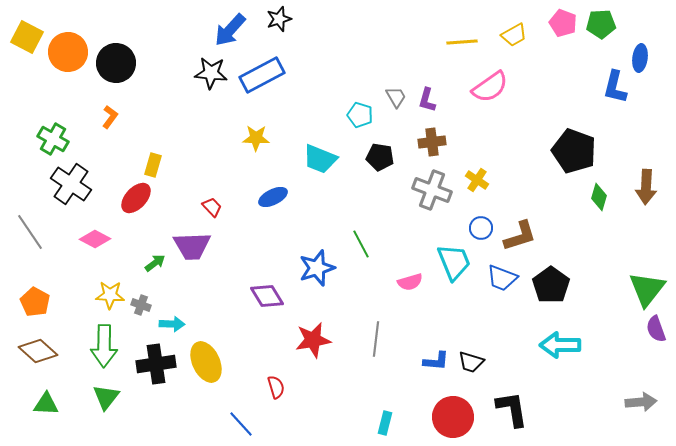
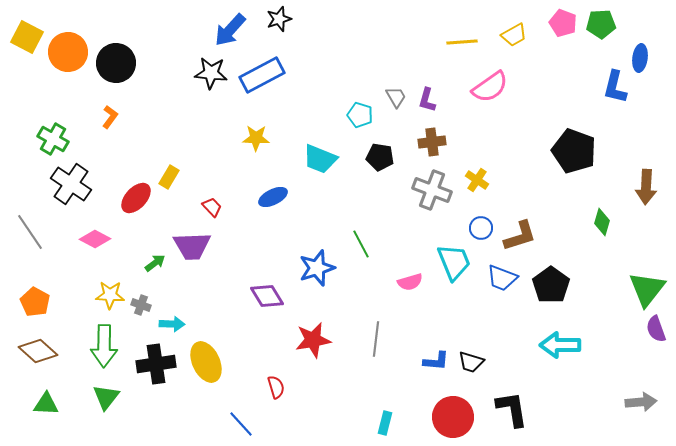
yellow rectangle at (153, 165): moved 16 px right, 12 px down; rotated 15 degrees clockwise
green diamond at (599, 197): moved 3 px right, 25 px down
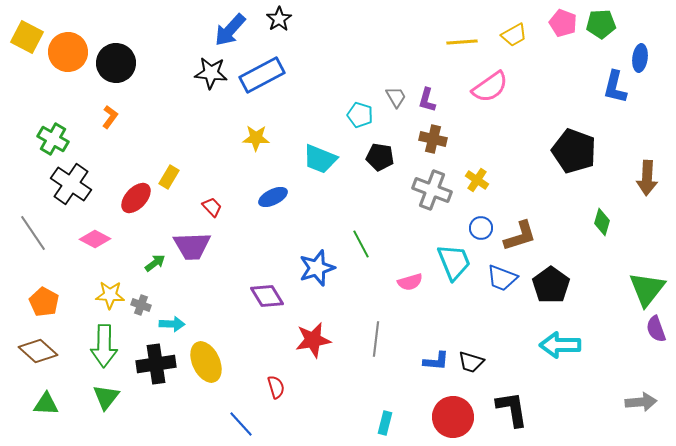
black star at (279, 19): rotated 15 degrees counterclockwise
brown cross at (432, 142): moved 1 px right, 3 px up; rotated 20 degrees clockwise
brown arrow at (646, 187): moved 1 px right, 9 px up
gray line at (30, 232): moved 3 px right, 1 px down
orange pentagon at (35, 302): moved 9 px right
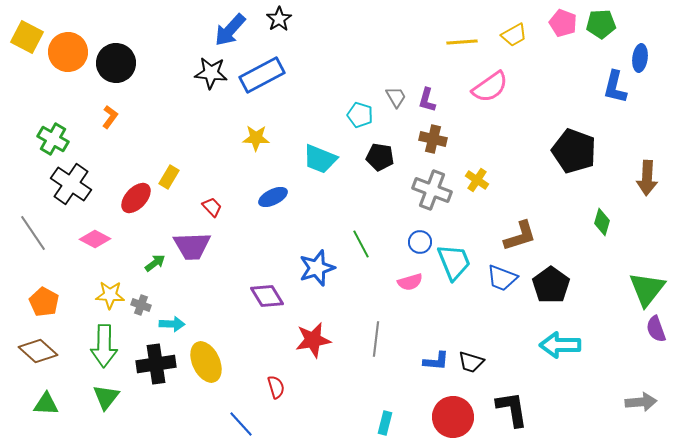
blue circle at (481, 228): moved 61 px left, 14 px down
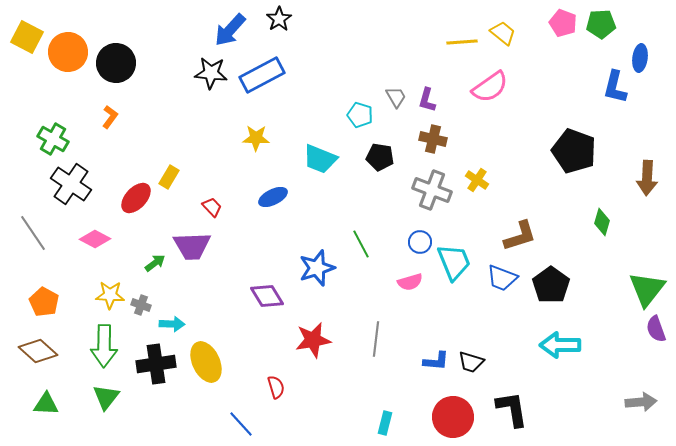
yellow trapezoid at (514, 35): moved 11 px left, 2 px up; rotated 112 degrees counterclockwise
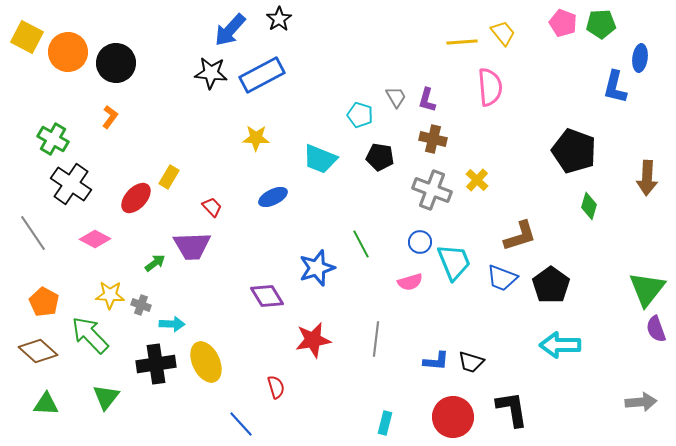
yellow trapezoid at (503, 33): rotated 12 degrees clockwise
pink semicircle at (490, 87): rotated 60 degrees counterclockwise
yellow cross at (477, 180): rotated 10 degrees clockwise
green diamond at (602, 222): moved 13 px left, 16 px up
green arrow at (104, 346): moved 14 px left, 11 px up; rotated 135 degrees clockwise
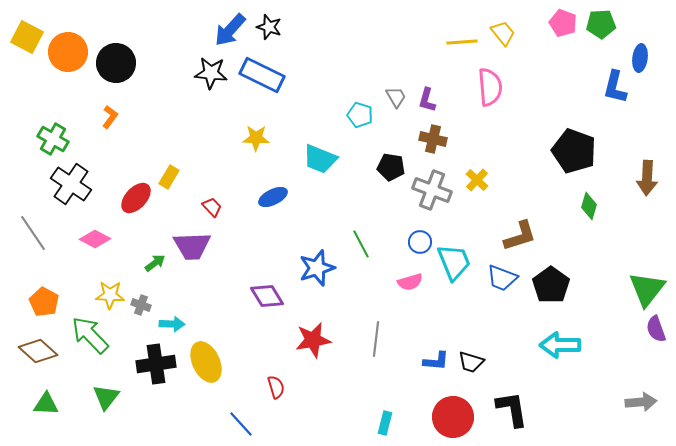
black star at (279, 19): moved 10 px left, 8 px down; rotated 20 degrees counterclockwise
blue rectangle at (262, 75): rotated 54 degrees clockwise
black pentagon at (380, 157): moved 11 px right, 10 px down
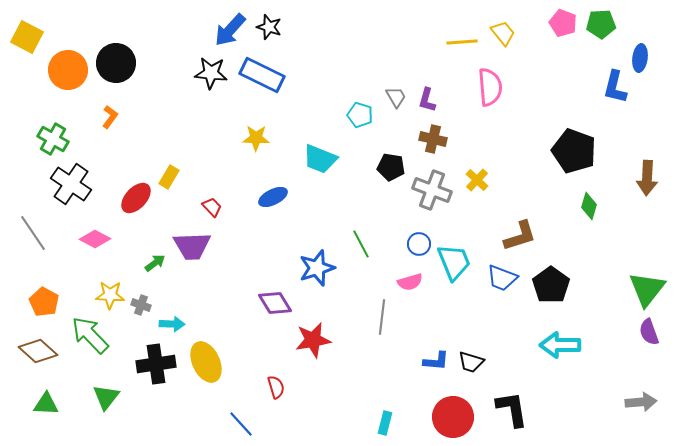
orange circle at (68, 52): moved 18 px down
blue circle at (420, 242): moved 1 px left, 2 px down
purple diamond at (267, 296): moved 8 px right, 7 px down
purple semicircle at (656, 329): moved 7 px left, 3 px down
gray line at (376, 339): moved 6 px right, 22 px up
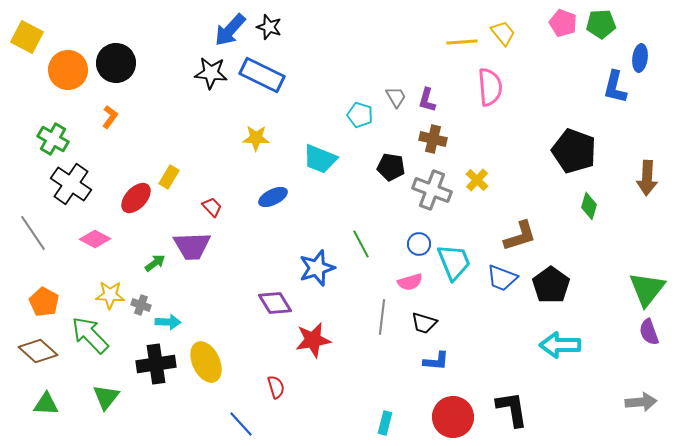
cyan arrow at (172, 324): moved 4 px left, 2 px up
black trapezoid at (471, 362): moved 47 px left, 39 px up
